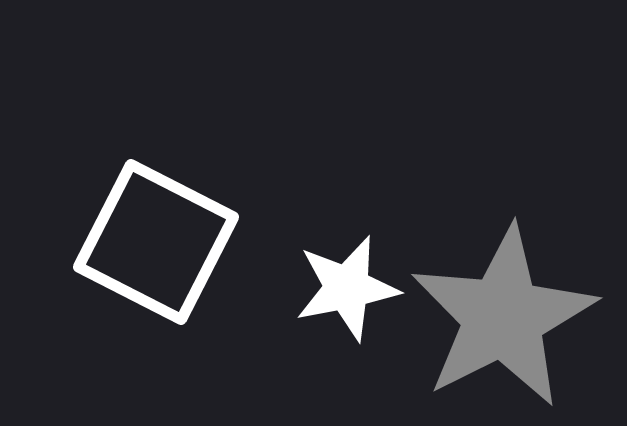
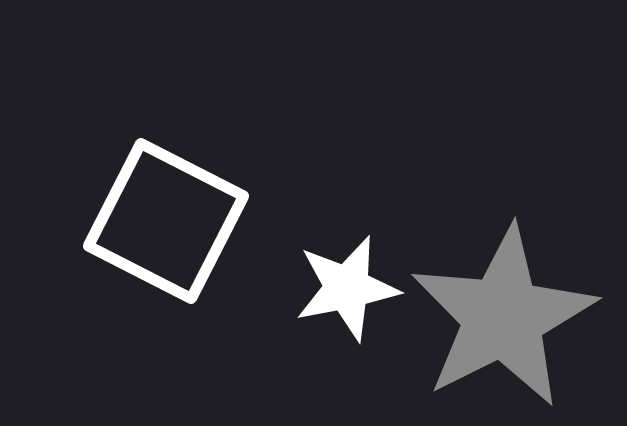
white square: moved 10 px right, 21 px up
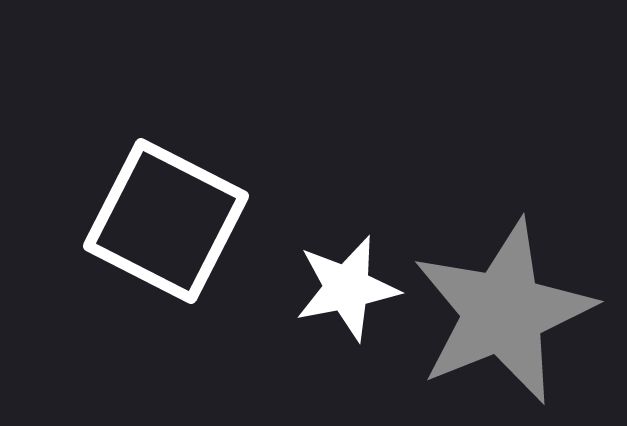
gray star: moved 5 px up; rotated 5 degrees clockwise
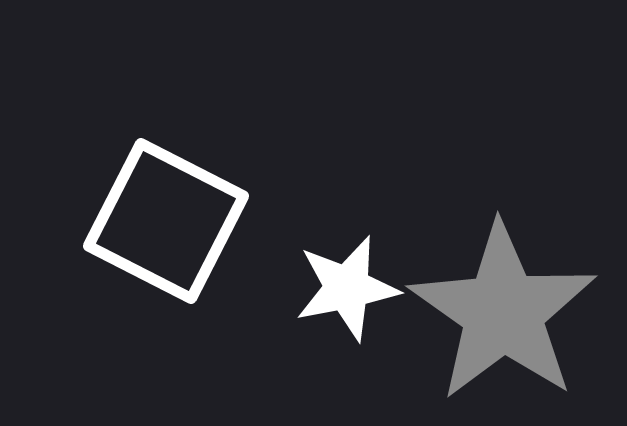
gray star: rotated 15 degrees counterclockwise
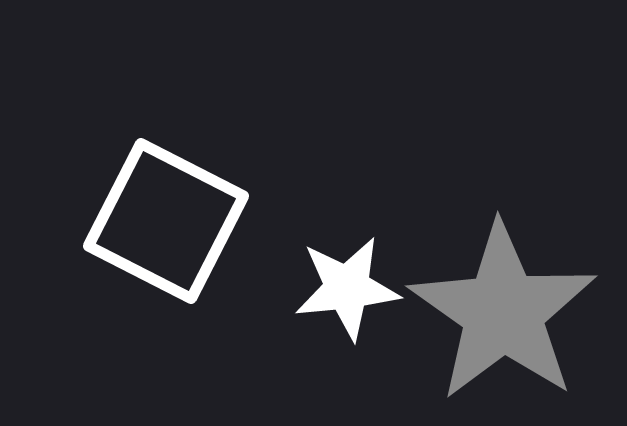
white star: rotated 5 degrees clockwise
